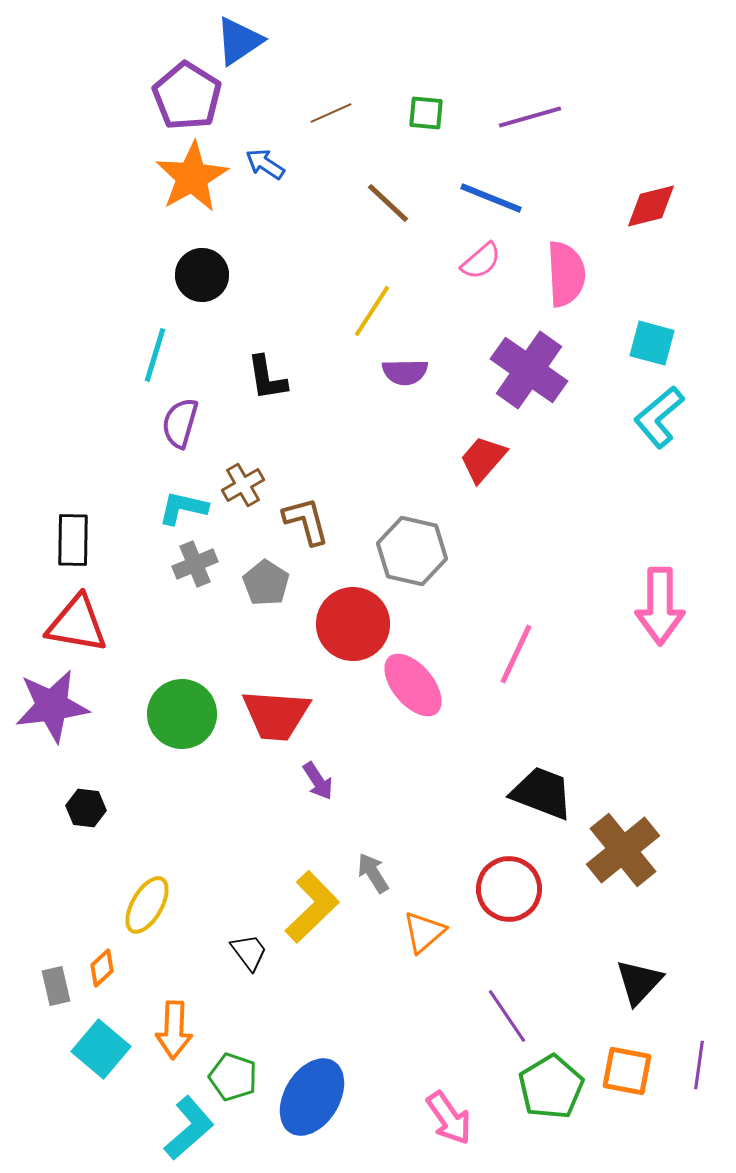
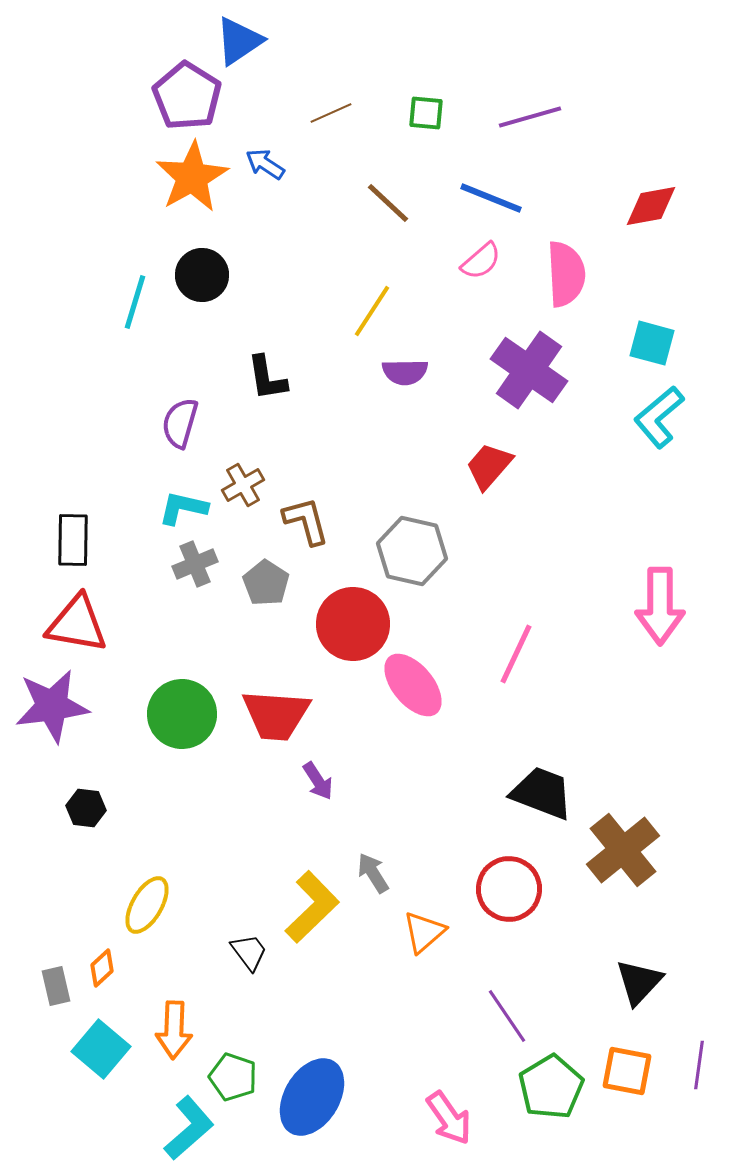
red diamond at (651, 206): rotated 4 degrees clockwise
cyan line at (155, 355): moved 20 px left, 53 px up
red trapezoid at (483, 459): moved 6 px right, 7 px down
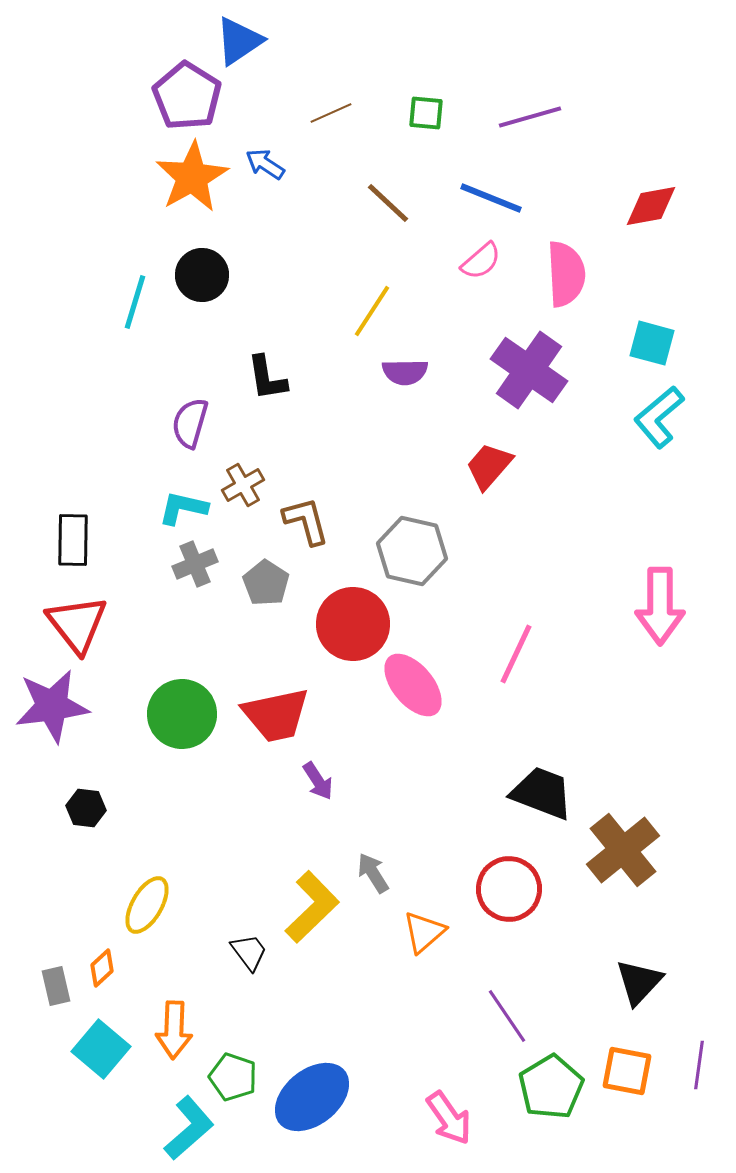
purple semicircle at (180, 423): moved 10 px right
red triangle at (77, 624): rotated 42 degrees clockwise
red trapezoid at (276, 715): rotated 16 degrees counterclockwise
blue ellipse at (312, 1097): rotated 20 degrees clockwise
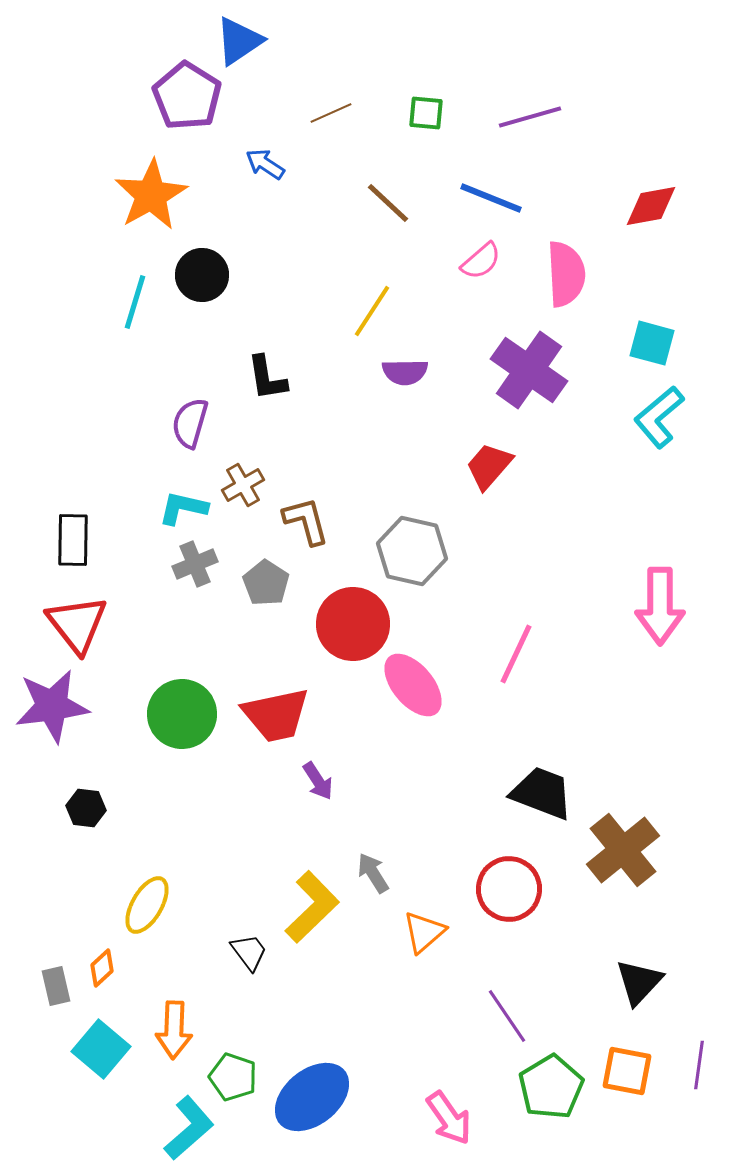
orange star at (192, 177): moved 41 px left, 18 px down
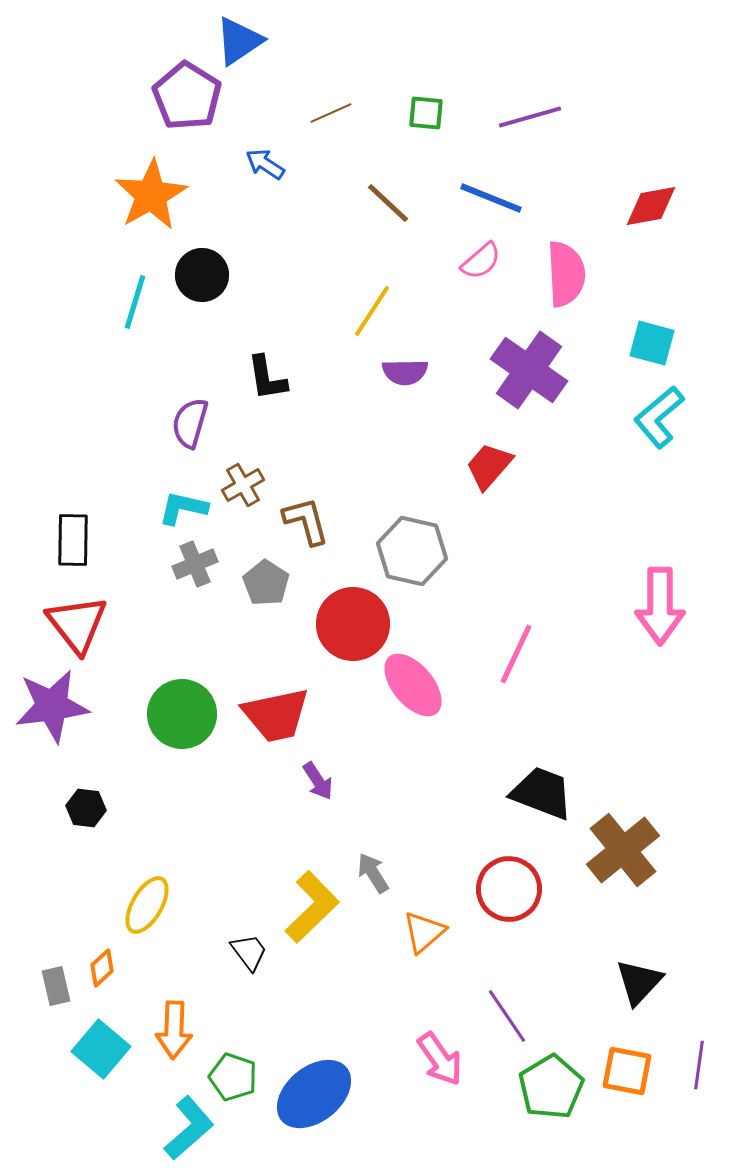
blue ellipse at (312, 1097): moved 2 px right, 3 px up
pink arrow at (449, 1118): moved 9 px left, 59 px up
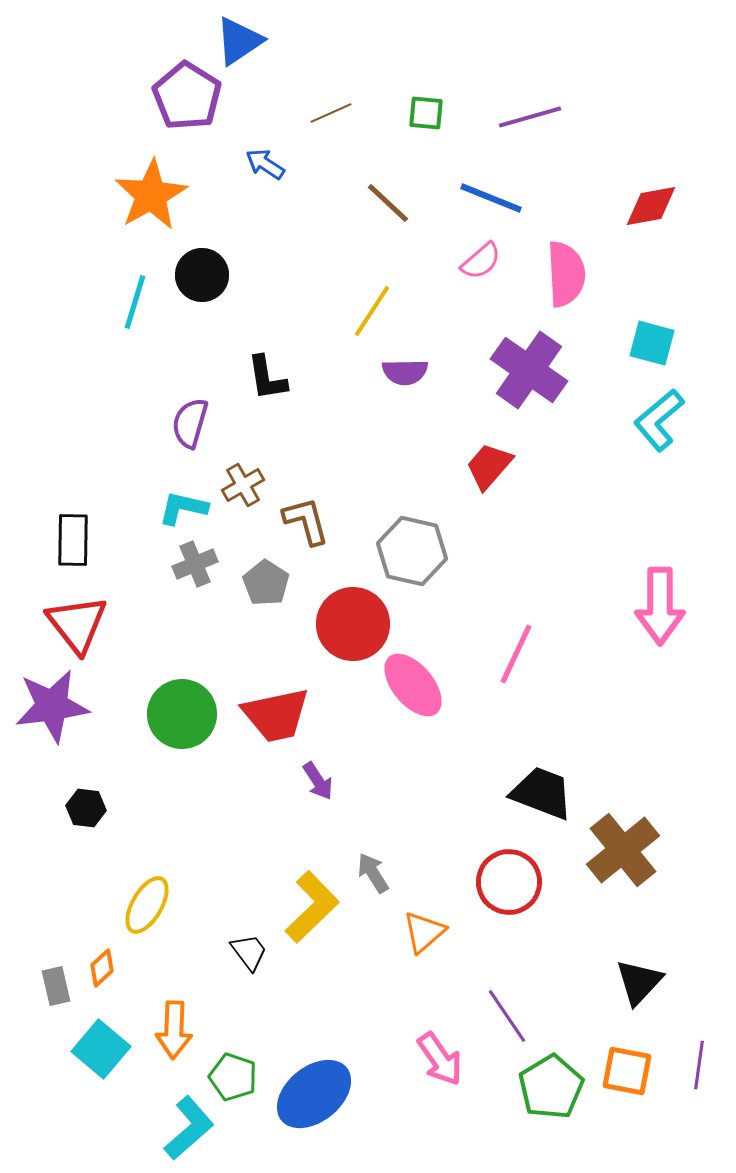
cyan L-shape at (659, 417): moved 3 px down
red circle at (509, 889): moved 7 px up
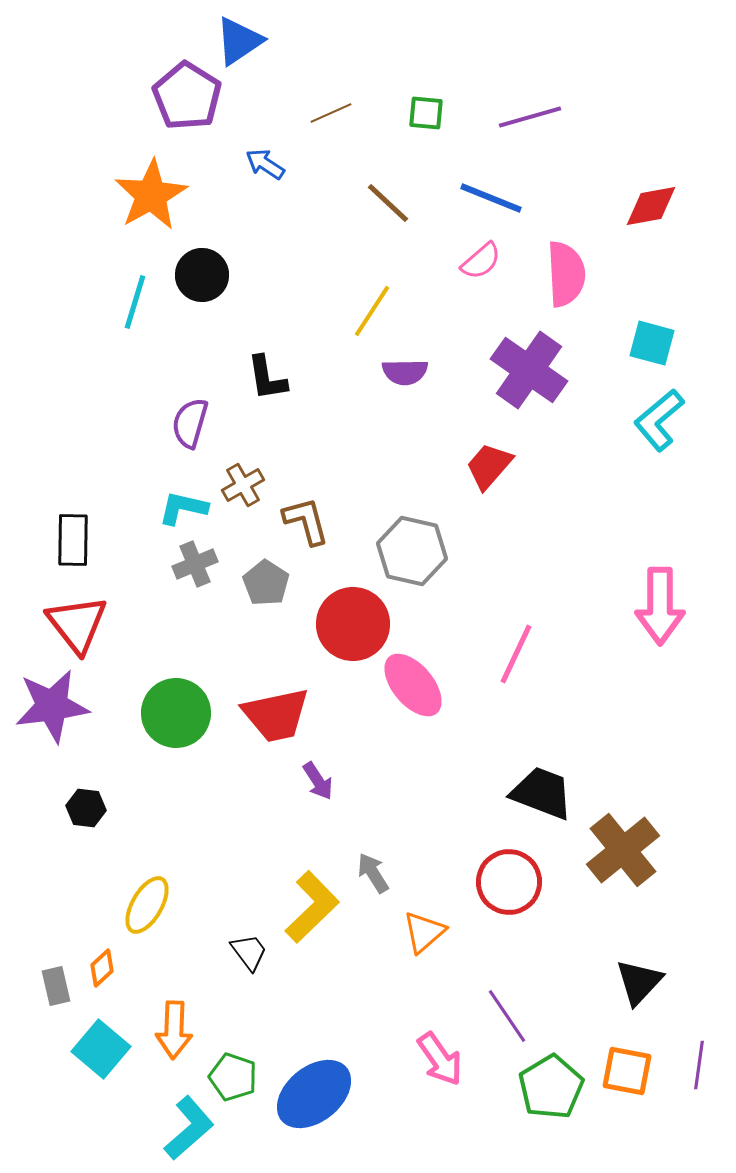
green circle at (182, 714): moved 6 px left, 1 px up
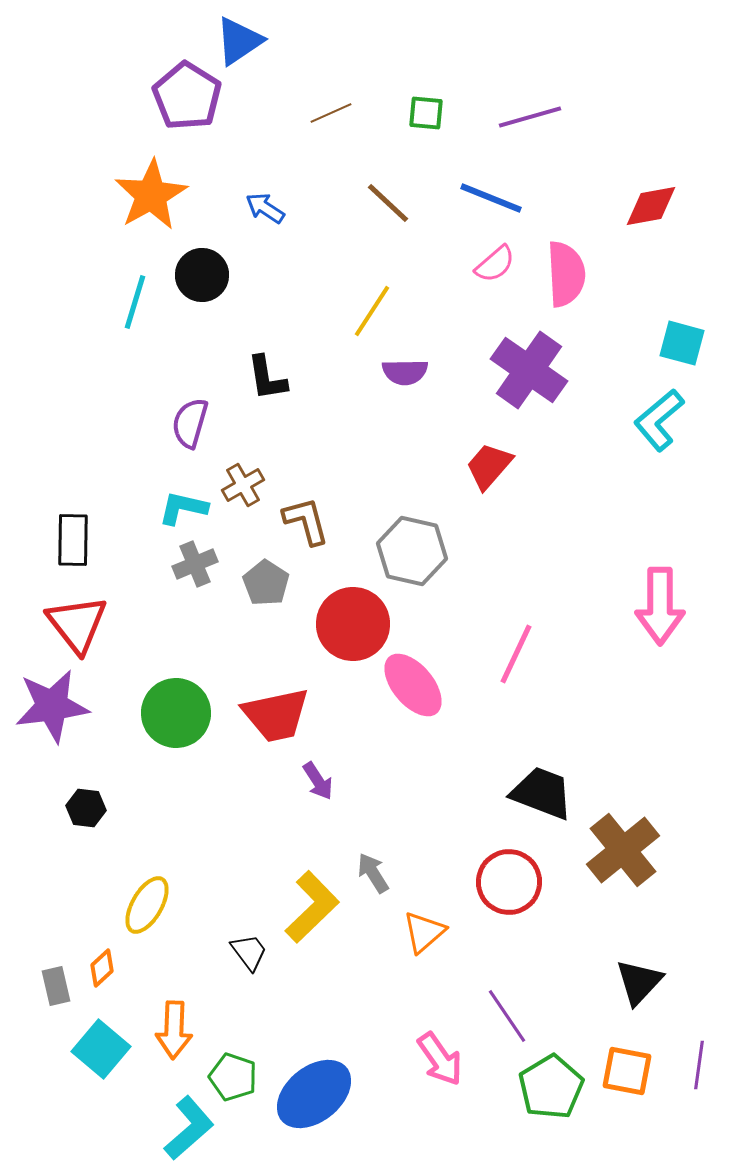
blue arrow at (265, 164): moved 44 px down
pink semicircle at (481, 261): moved 14 px right, 3 px down
cyan square at (652, 343): moved 30 px right
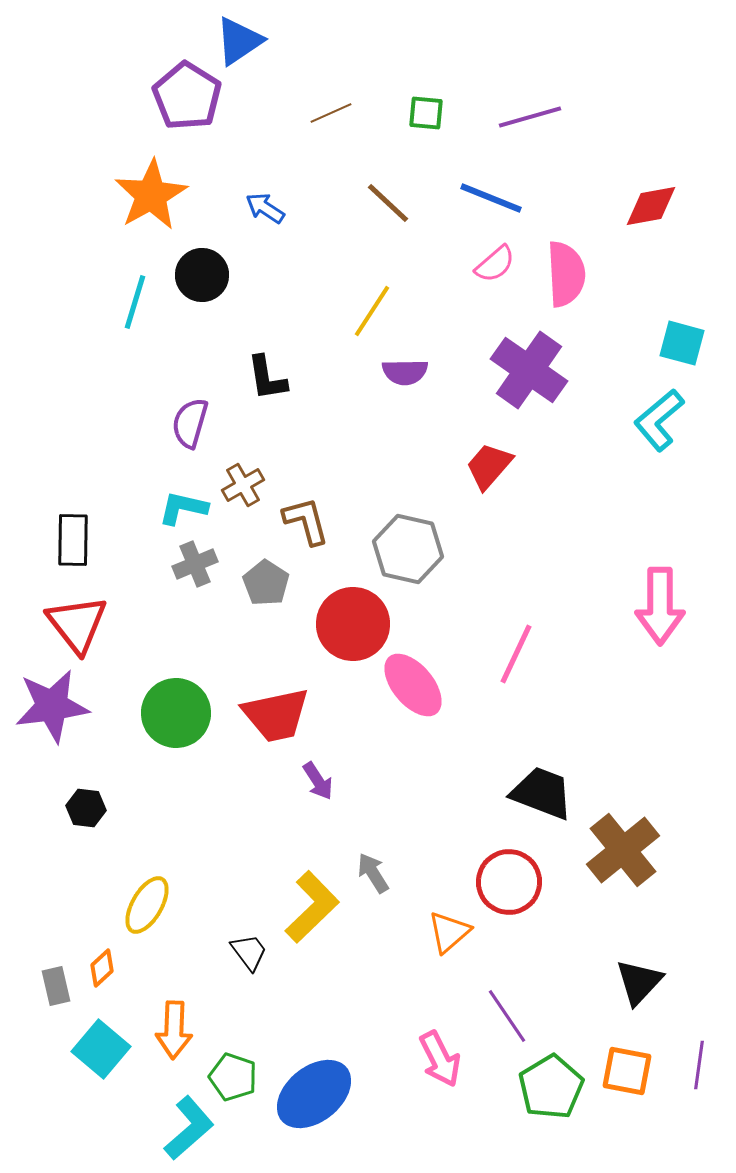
gray hexagon at (412, 551): moved 4 px left, 2 px up
orange triangle at (424, 932): moved 25 px right
pink arrow at (440, 1059): rotated 8 degrees clockwise
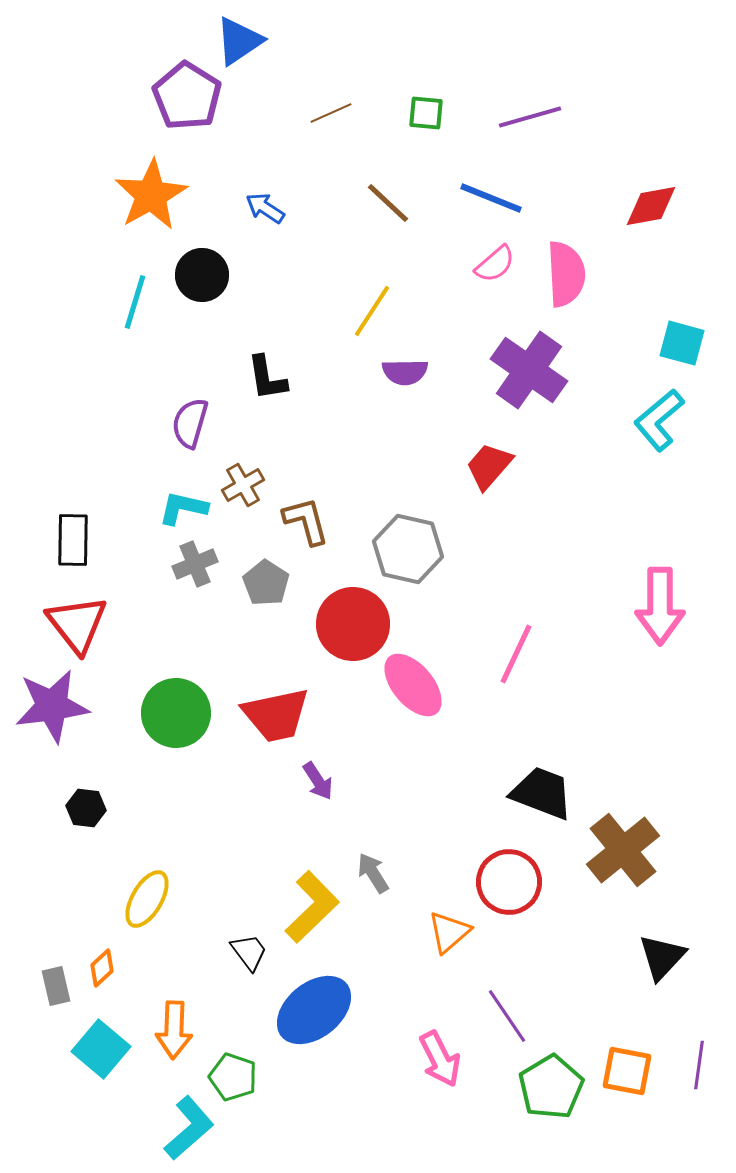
yellow ellipse at (147, 905): moved 6 px up
black triangle at (639, 982): moved 23 px right, 25 px up
blue ellipse at (314, 1094): moved 84 px up
